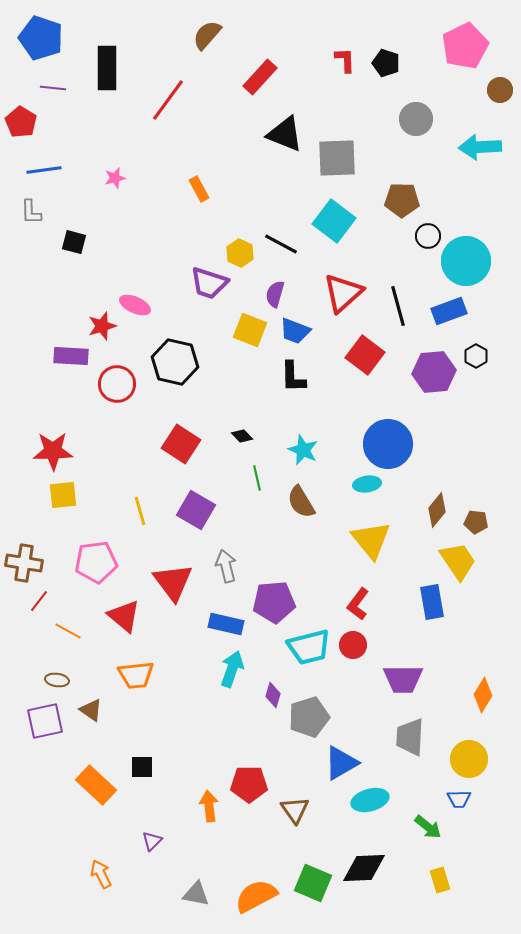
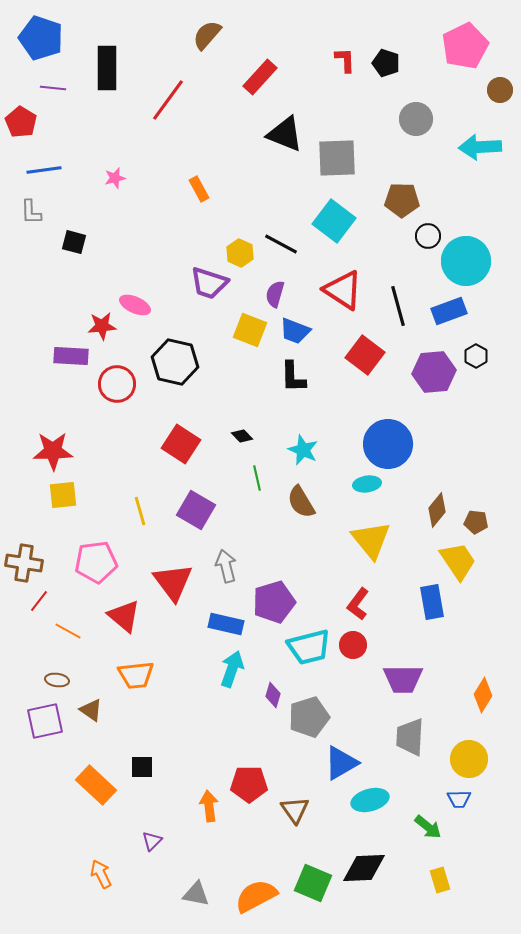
red triangle at (343, 293): moved 3 px up; rotated 45 degrees counterclockwise
red star at (102, 326): rotated 12 degrees clockwise
purple pentagon at (274, 602): rotated 12 degrees counterclockwise
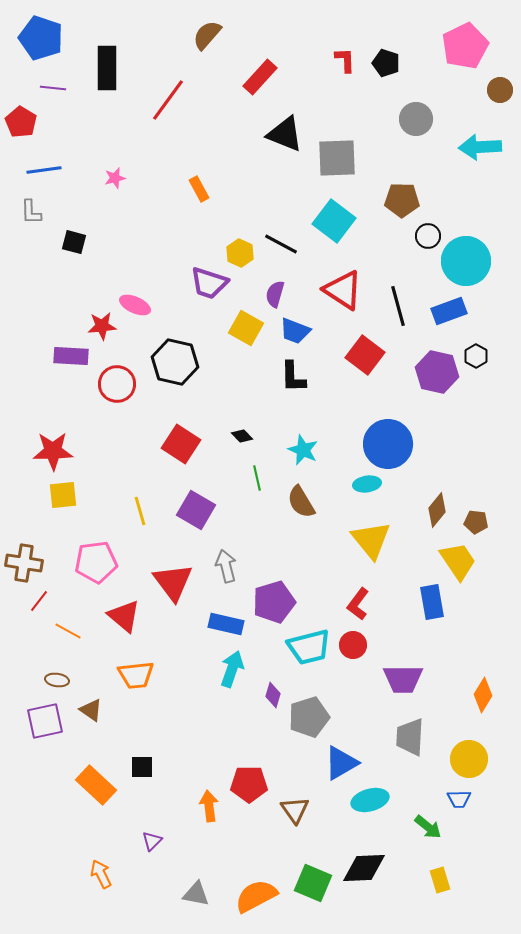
yellow square at (250, 330): moved 4 px left, 2 px up; rotated 8 degrees clockwise
purple hexagon at (434, 372): moved 3 px right; rotated 18 degrees clockwise
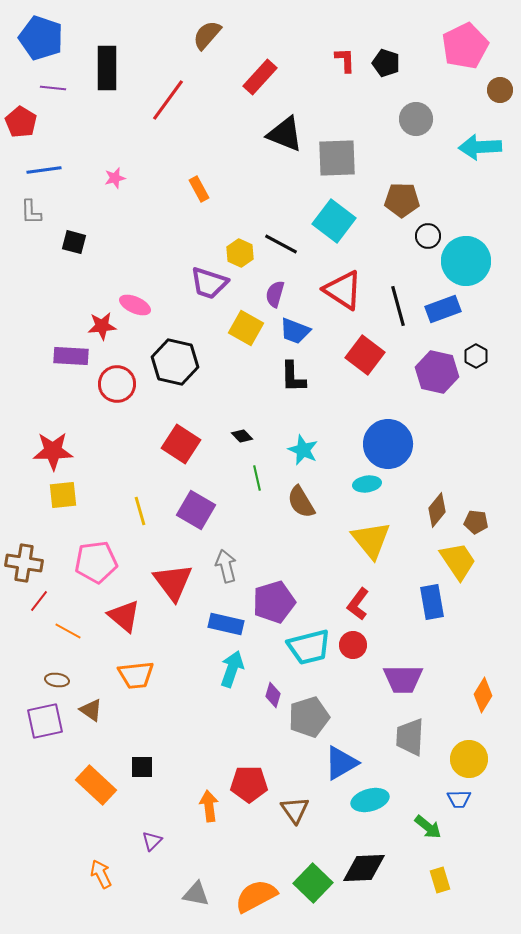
blue rectangle at (449, 311): moved 6 px left, 2 px up
green square at (313, 883): rotated 21 degrees clockwise
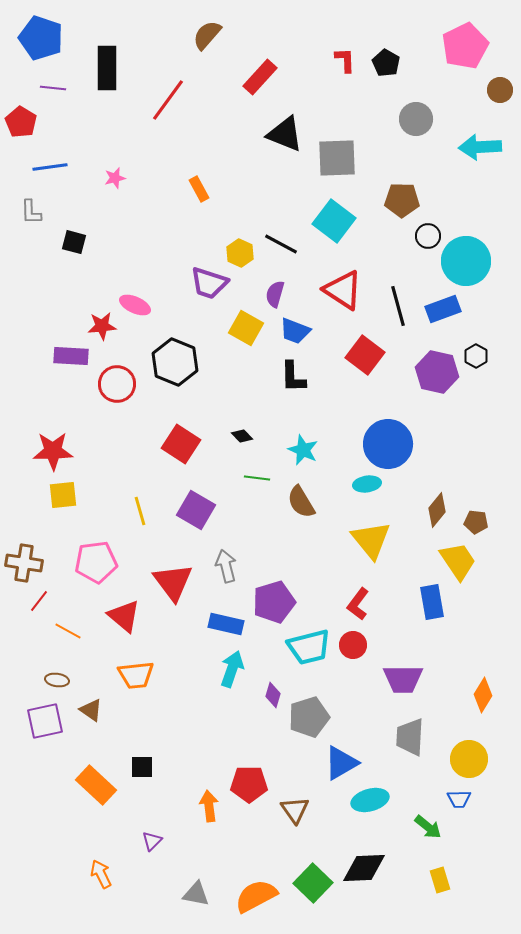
black pentagon at (386, 63): rotated 12 degrees clockwise
blue line at (44, 170): moved 6 px right, 3 px up
black hexagon at (175, 362): rotated 9 degrees clockwise
green line at (257, 478): rotated 70 degrees counterclockwise
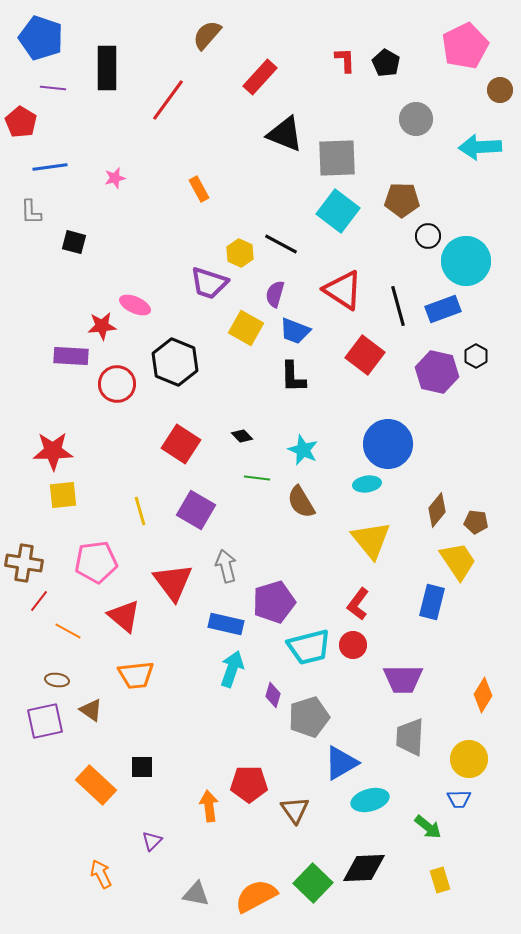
cyan square at (334, 221): moved 4 px right, 10 px up
blue rectangle at (432, 602): rotated 24 degrees clockwise
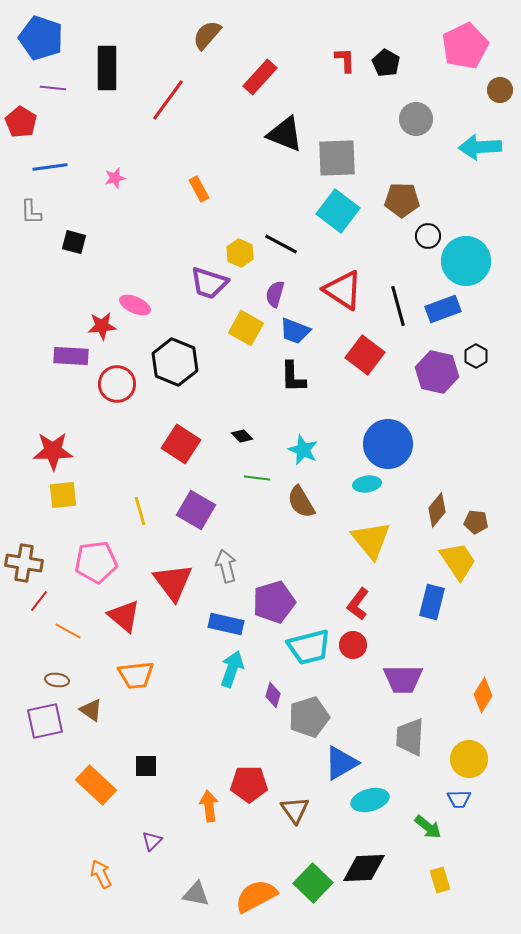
black square at (142, 767): moved 4 px right, 1 px up
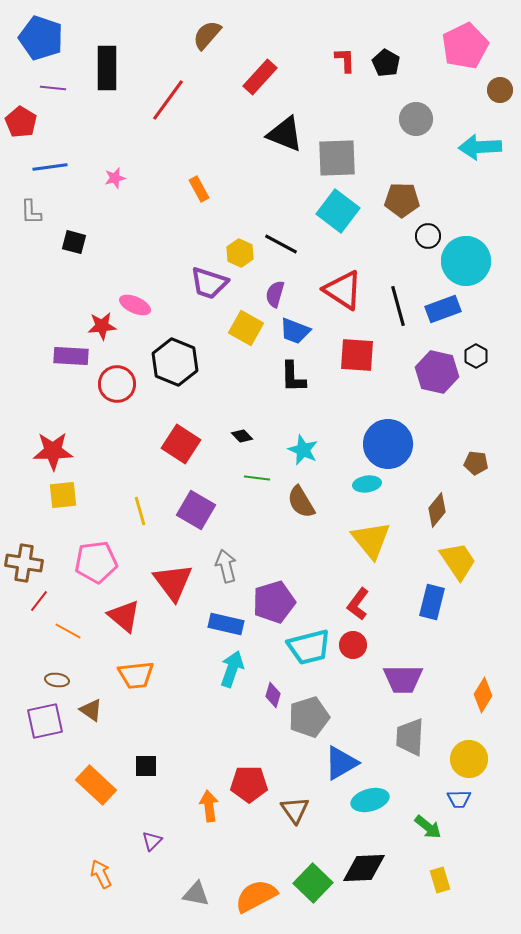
red square at (365, 355): moved 8 px left; rotated 33 degrees counterclockwise
brown pentagon at (476, 522): moved 59 px up
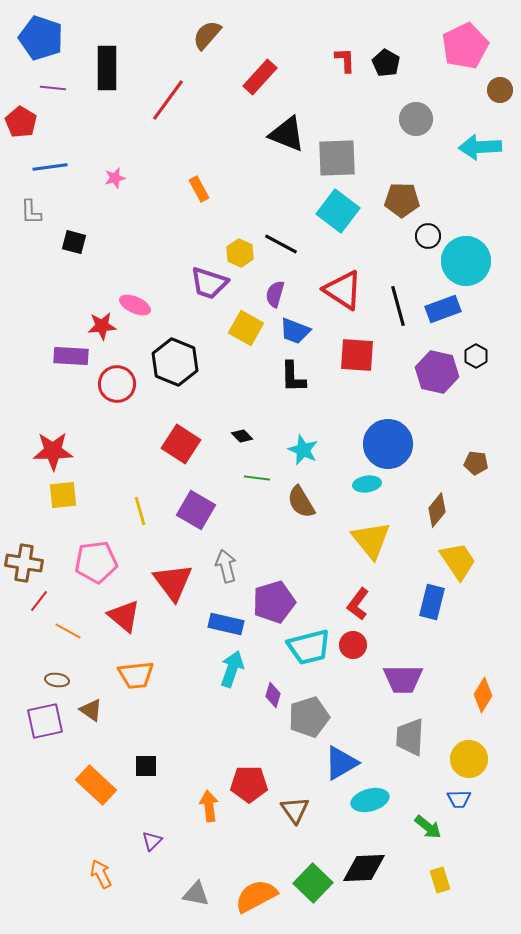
black triangle at (285, 134): moved 2 px right
